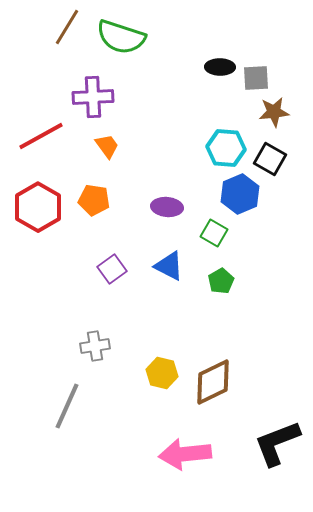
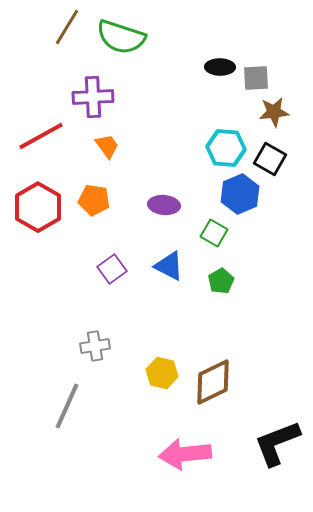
purple ellipse: moved 3 px left, 2 px up
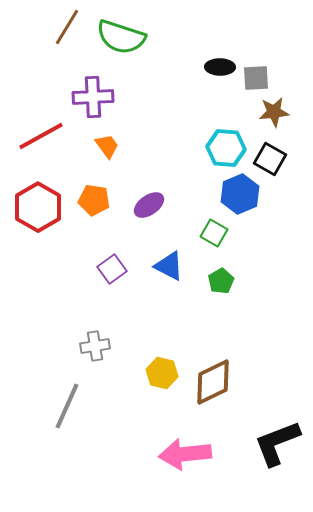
purple ellipse: moved 15 px left; rotated 40 degrees counterclockwise
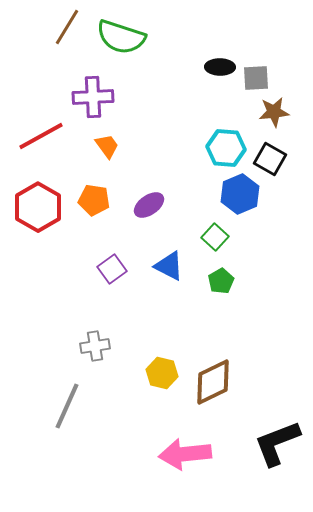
green square: moved 1 px right, 4 px down; rotated 12 degrees clockwise
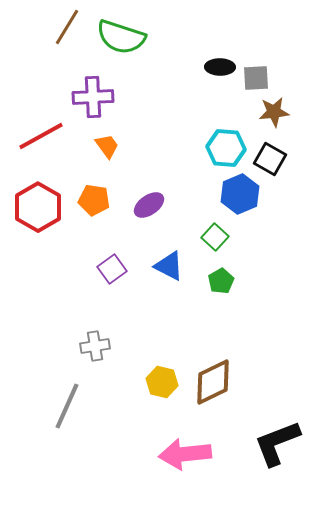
yellow hexagon: moved 9 px down
